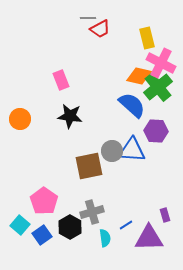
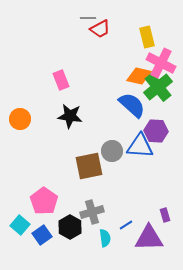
yellow rectangle: moved 1 px up
blue triangle: moved 8 px right, 4 px up
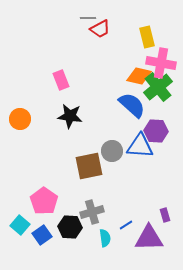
pink cross: rotated 16 degrees counterclockwise
black hexagon: rotated 25 degrees counterclockwise
